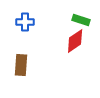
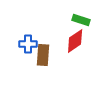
blue cross: moved 3 px right, 22 px down
brown rectangle: moved 22 px right, 10 px up
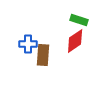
green rectangle: moved 2 px left
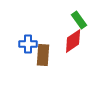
green rectangle: rotated 36 degrees clockwise
red diamond: moved 2 px left
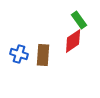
blue cross: moved 9 px left, 10 px down; rotated 18 degrees clockwise
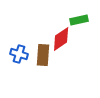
green rectangle: rotated 66 degrees counterclockwise
red diamond: moved 12 px left, 2 px up
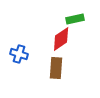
green rectangle: moved 4 px left, 1 px up
brown rectangle: moved 13 px right, 13 px down
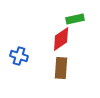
blue cross: moved 2 px down
brown rectangle: moved 5 px right
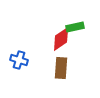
green rectangle: moved 8 px down
blue cross: moved 4 px down
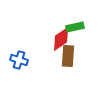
brown rectangle: moved 7 px right, 12 px up
